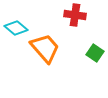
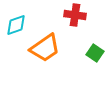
cyan diamond: moved 3 px up; rotated 60 degrees counterclockwise
orange trapezoid: rotated 96 degrees clockwise
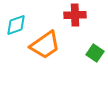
red cross: rotated 10 degrees counterclockwise
orange trapezoid: moved 3 px up
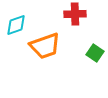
red cross: moved 1 px up
orange trapezoid: moved 1 px down; rotated 16 degrees clockwise
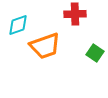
cyan diamond: moved 2 px right
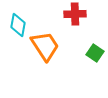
cyan diamond: rotated 60 degrees counterclockwise
orange trapezoid: rotated 104 degrees counterclockwise
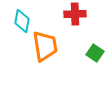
cyan diamond: moved 4 px right, 4 px up
orange trapezoid: rotated 24 degrees clockwise
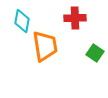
red cross: moved 4 px down
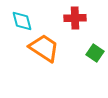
cyan diamond: rotated 25 degrees counterclockwise
orange trapezoid: moved 1 px left, 2 px down; rotated 48 degrees counterclockwise
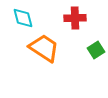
cyan diamond: moved 1 px right, 3 px up
green square: moved 1 px right, 3 px up; rotated 24 degrees clockwise
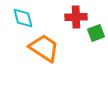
red cross: moved 1 px right, 1 px up
green square: moved 17 px up; rotated 12 degrees clockwise
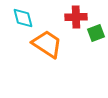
orange trapezoid: moved 3 px right, 4 px up
